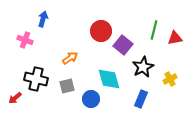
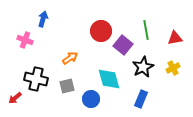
green line: moved 8 px left; rotated 24 degrees counterclockwise
yellow cross: moved 3 px right, 11 px up
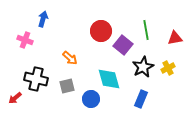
orange arrow: rotated 77 degrees clockwise
yellow cross: moved 5 px left
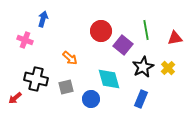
yellow cross: rotated 16 degrees counterclockwise
gray square: moved 1 px left, 1 px down
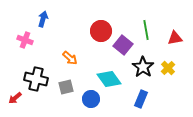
black star: rotated 10 degrees counterclockwise
cyan diamond: rotated 20 degrees counterclockwise
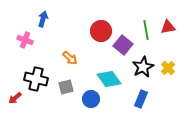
red triangle: moved 7 px left, 11 px up
black star: rotated 10 degrees clockwise
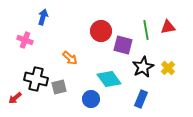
blue arrow: moved 2 px up
purple square: rotated 24 degrees counterclockwise
gray square: moved 7 px left
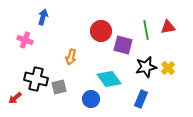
orange arrow: moved 1 px right, 1 px up; rotated 63 degrees clockwise
black star: moved 3 px right; rotated 15 degrees clockwise
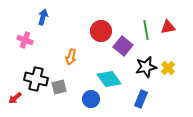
purple square: moved 1 px down; rotated 24 degrees clockwise
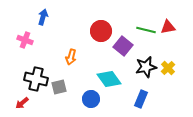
green line: rotated 66 degrees counterclockwise
red arrow: moved 7 px right, 5 px down
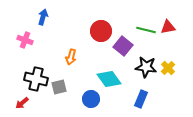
black star: rotated 20 degrees clockwise
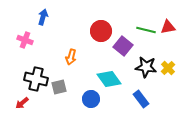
blue rectangle: rotated 60 degrees counterclockwise
